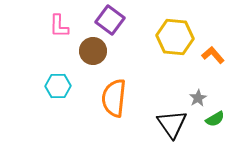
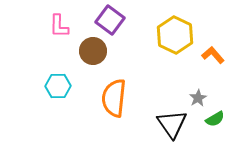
yellow hexagon: moved 2 px up; rotated 21 degrees clockwise
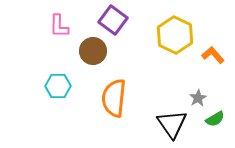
purple square: moved 3 px right
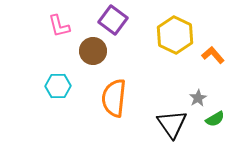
pink L-shape: rotated 15 degrees counterclockwise
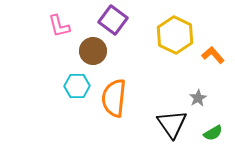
cyan hexagon: moved 19 px right
green semicircle: moved 2 px left, 14 px down
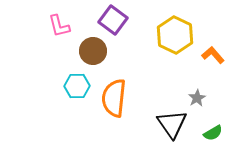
gray star: moved 1 px left
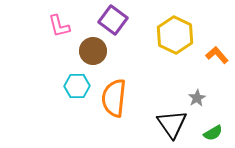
orange L-shape: moved 4 px right
